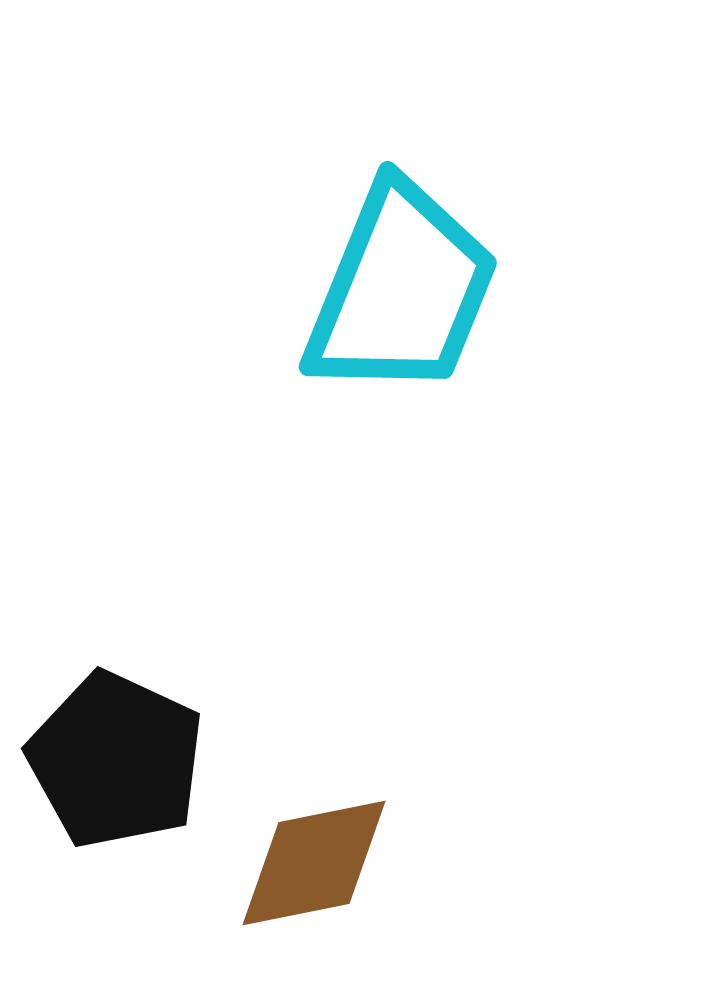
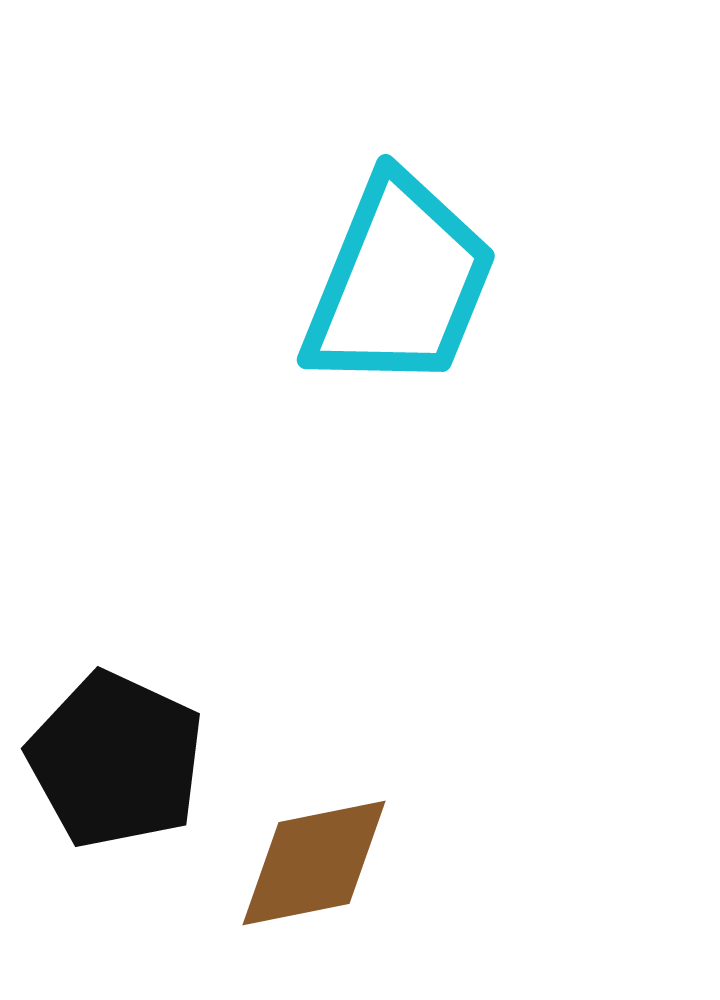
cyan trapezoid: moved 2 px left, 7 px up
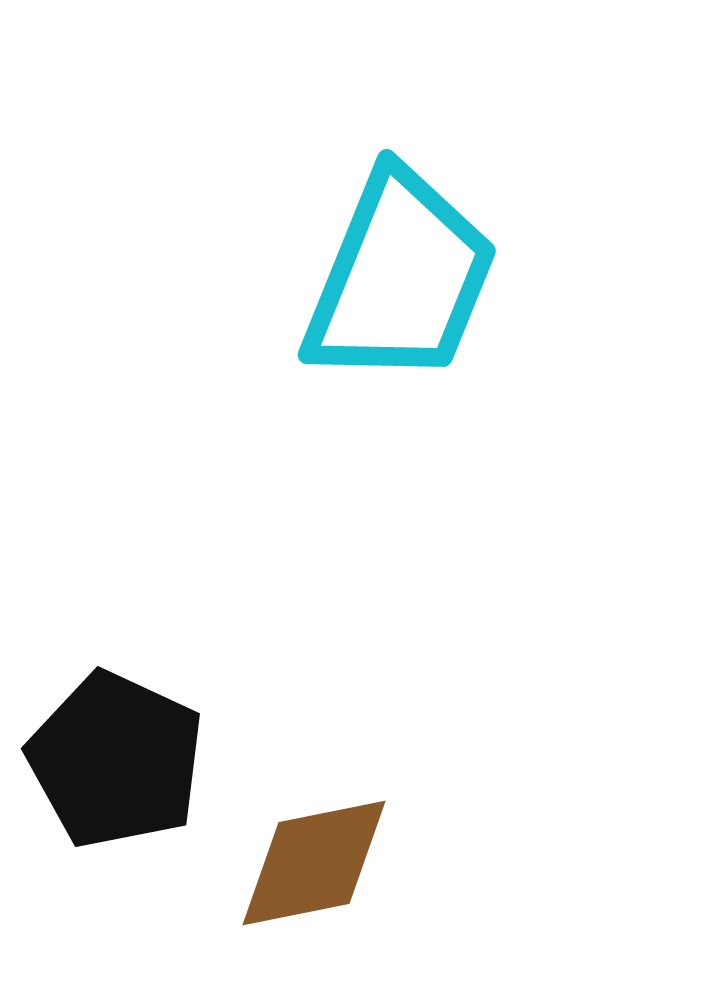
cyan trapezoid: moved 1 px right, 5 px up
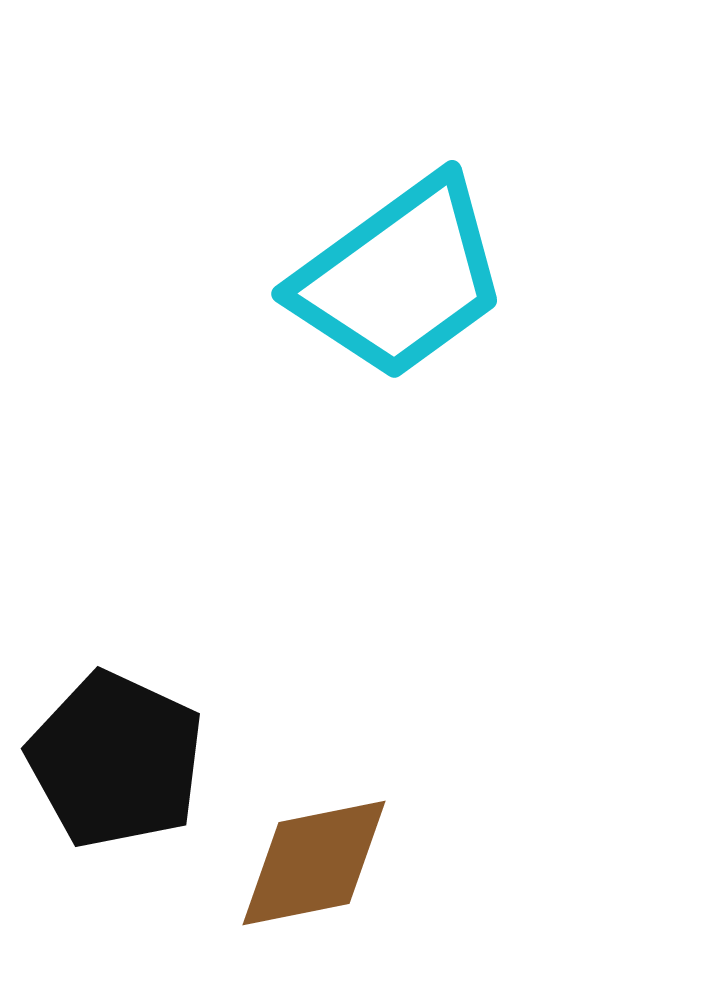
cyan trapezoid: rotated 32 degrees clockwise
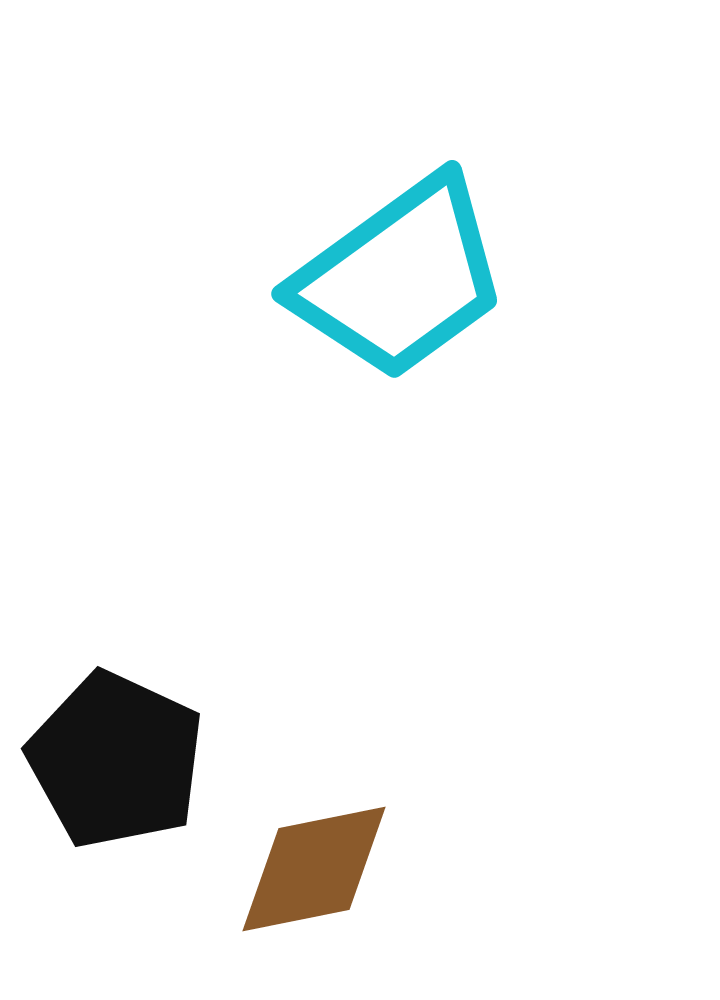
brown diamond: moved 6 px down
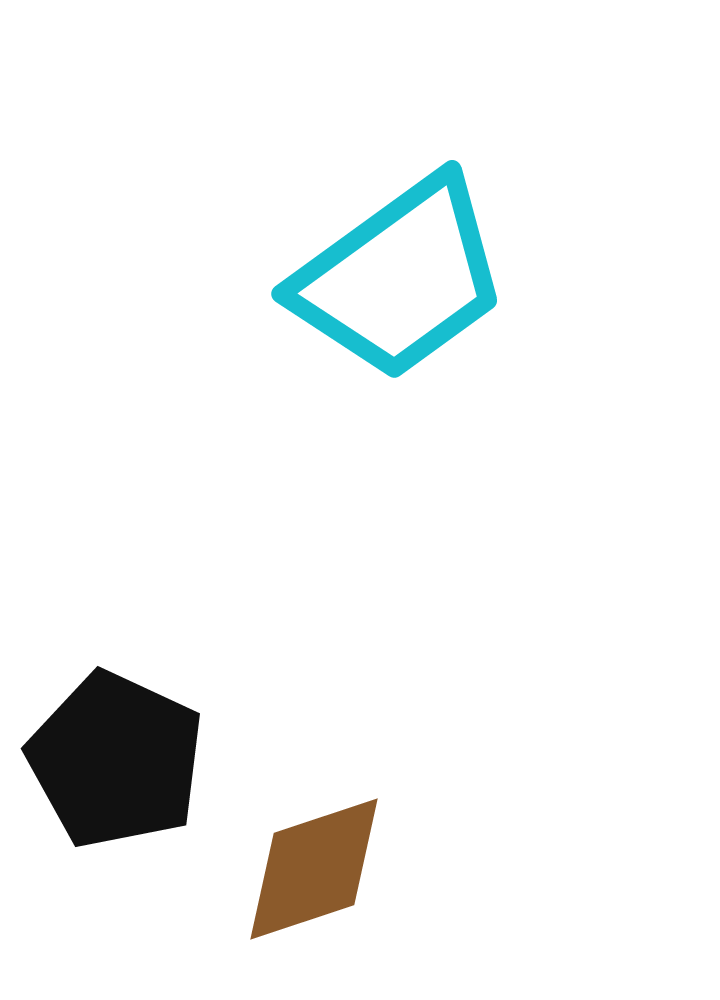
brown diamond: rotated 7 degrees counterclockwise
